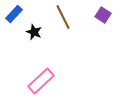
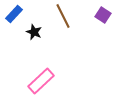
brown line: moved 1 px up
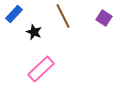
purple square: moved 1 px right, 3 px down
pink rectangle: moved 12 px up
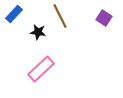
brown line: moved 3 px left
black star: moved 4 px right; rotated 14 degrees counterclockwise
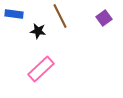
blue rectangle: rotated 54 degrees clockwise
purple square: rotated 21 degrees clockwise
black star: moved 1 px up
